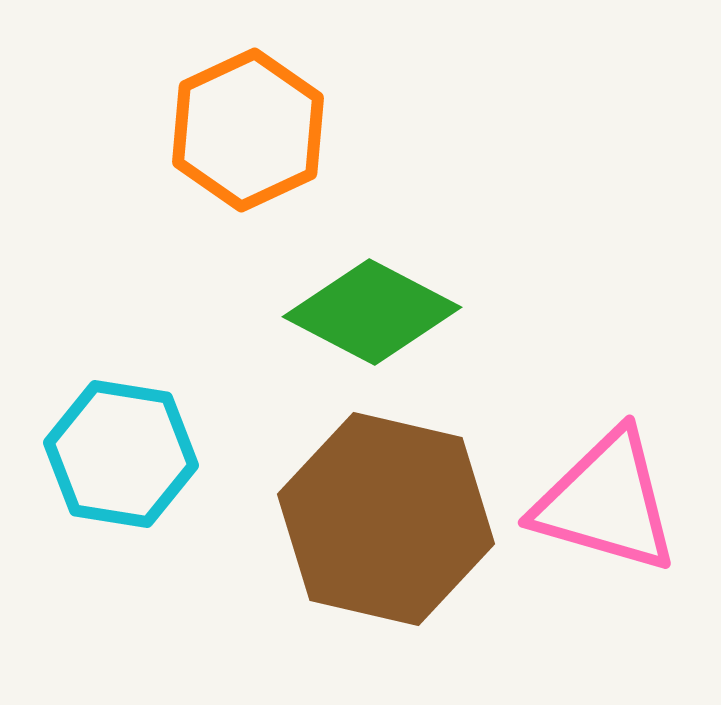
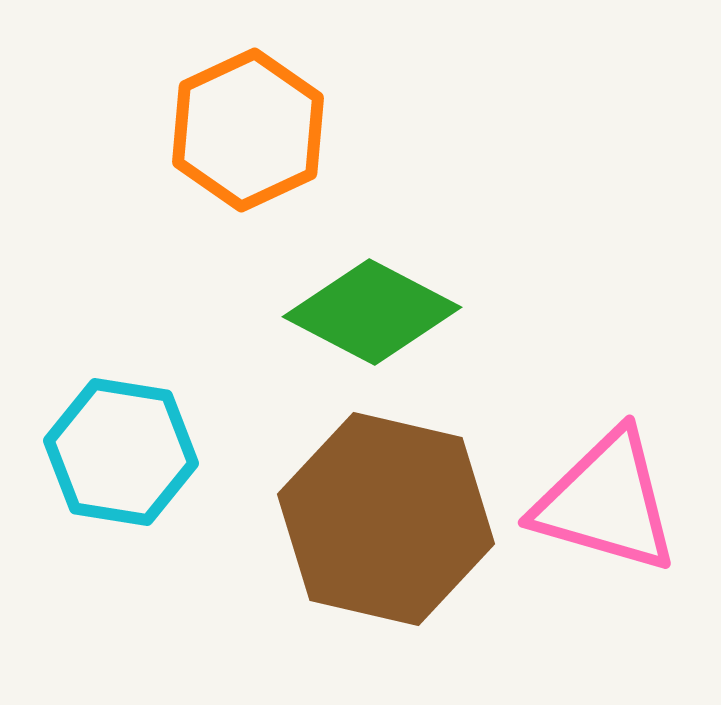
cyan hexagon: moved 2 px up
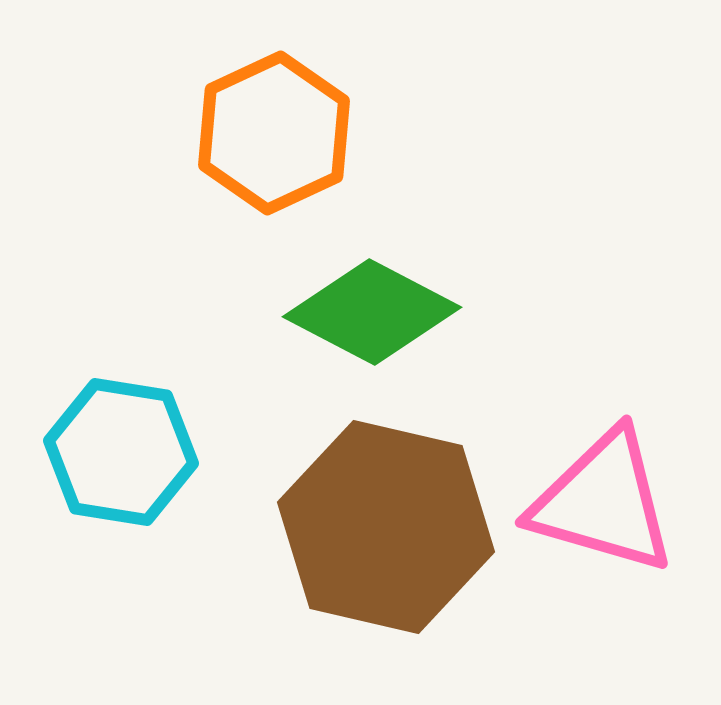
orange hexagon: moved 26 px right, 3 px down
pink triangle: moved 3 px left
brown hexagon: moved 8 px down
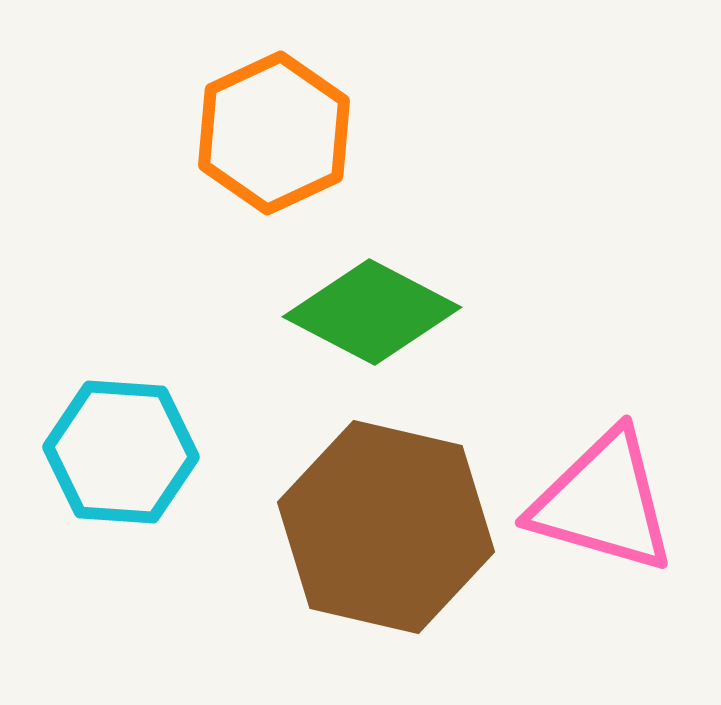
cyan hexagon: rotated 5 degrees counterclockwise
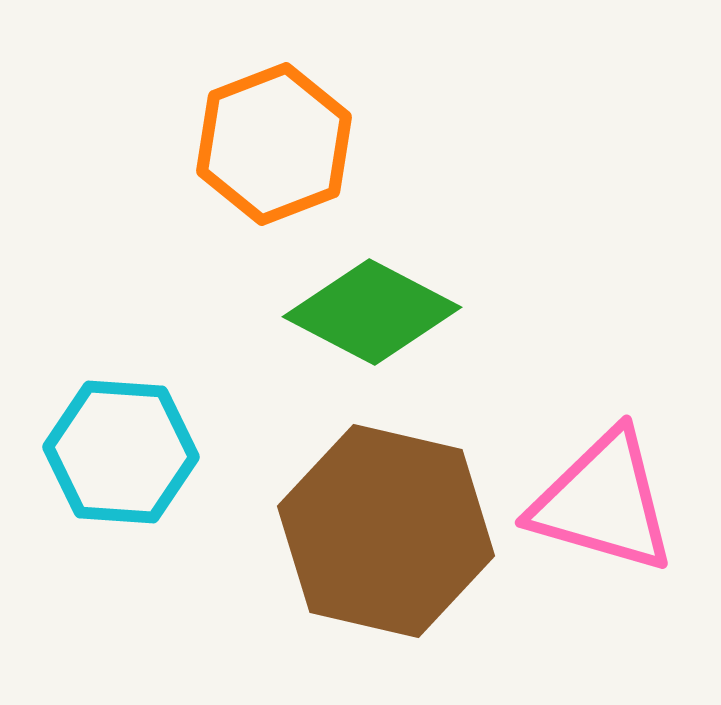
orange hexagon: moved 11 px down; rotated 4 degrees clockwise
brown hexagon: moved 4 px down
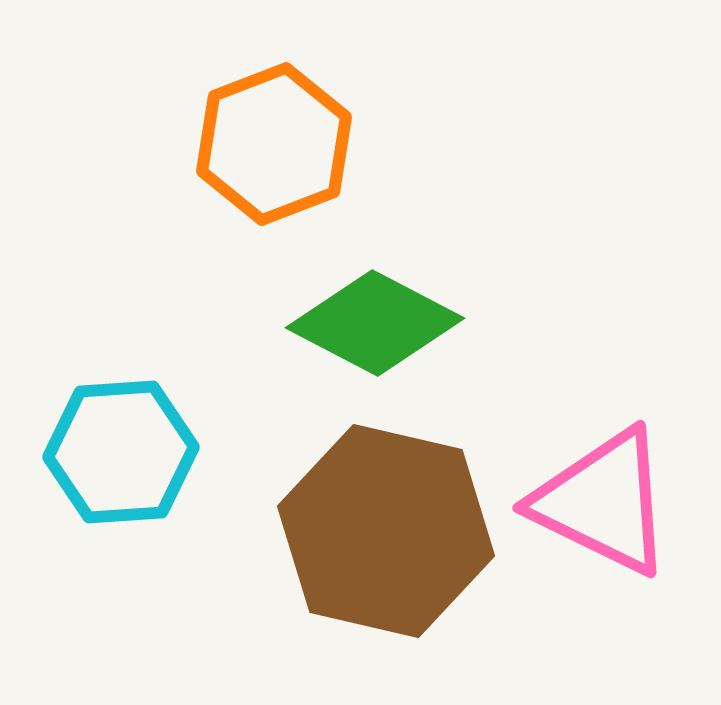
green diamond: moved 3 px right, 11 px down
cyan hexagon: rotated 8 degrees counterclockwise
pink triangle: rotated 10 degrees clockwise
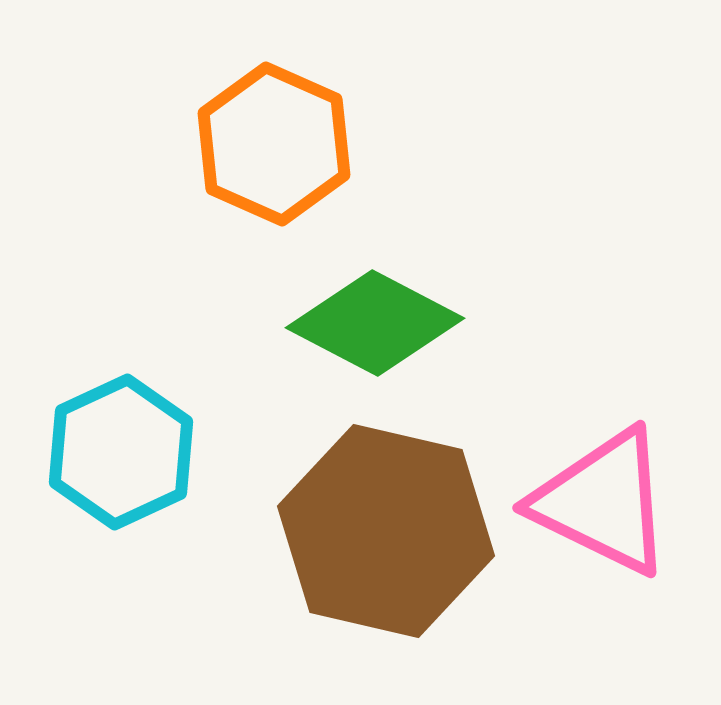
orange hexagon: rotated 15 degrees counterclockwise
cyan hexagon: rotated 21 degrees counterclockwise
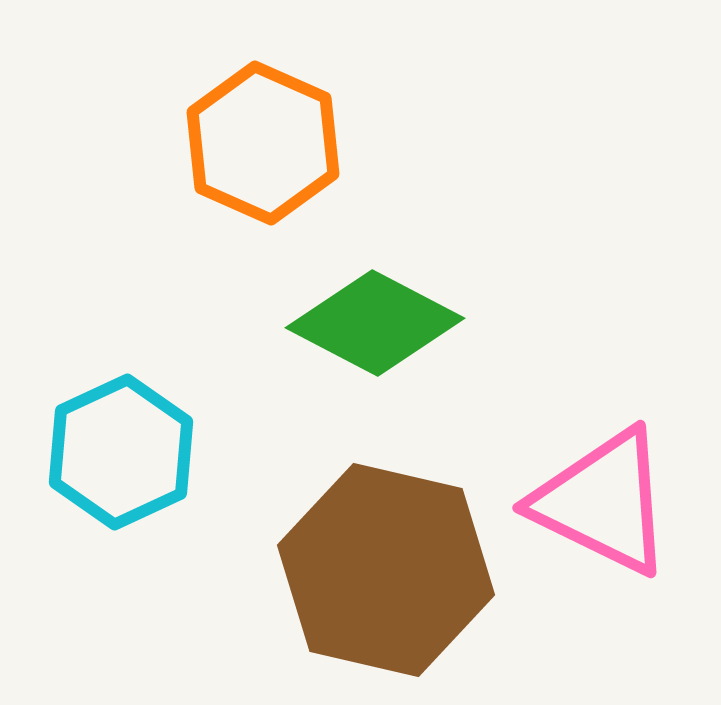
orange hexagon: moved 11 px left, 1 px up
brown hexagon: moved 39 px down
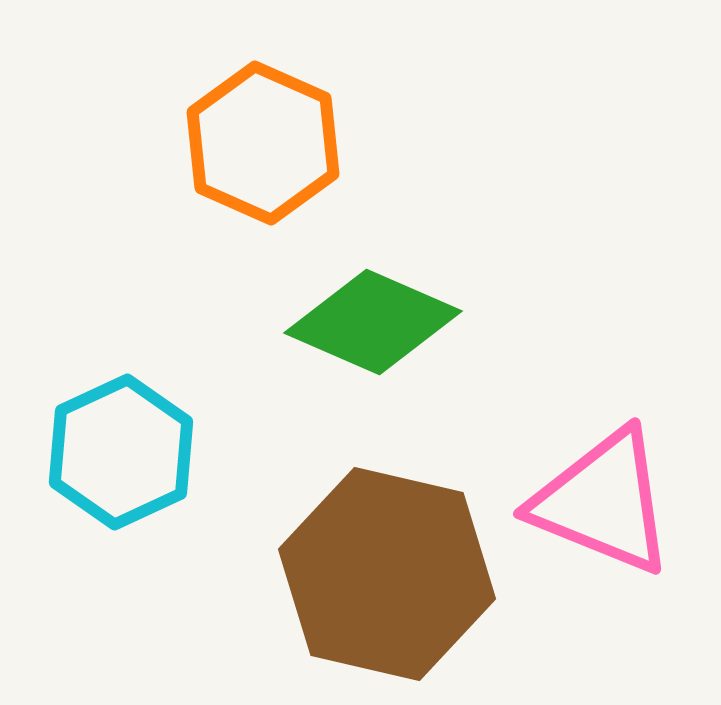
green diamond: moved 2 px left, 1 px up; rotated 4 degrees counterclockwise
pink triangle: rotated 4 degrees counterclockwise
brown hexagon: moved 1 px right, 4 px down
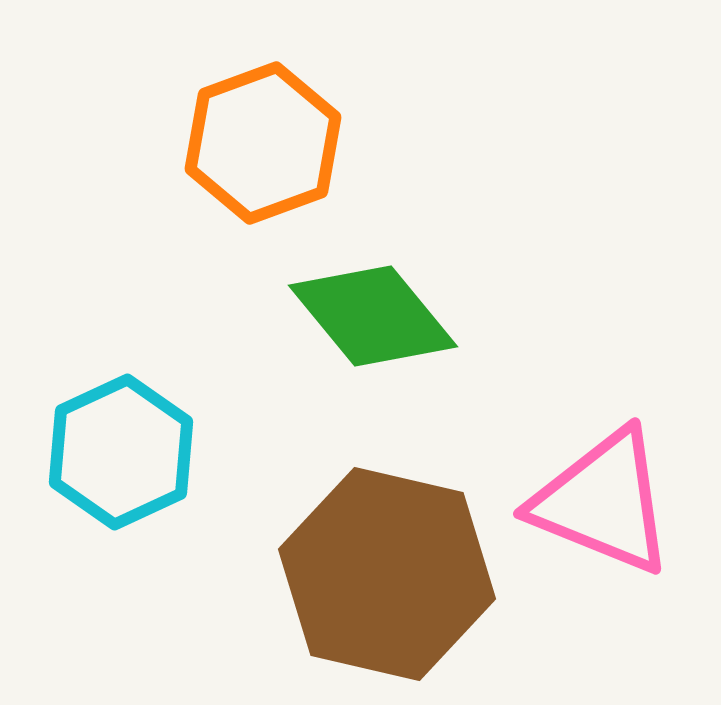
orange hexagon: rotated 16 degrees clockwise
green diamond: moved 6 px up; rotated 27 degrees clockwise
